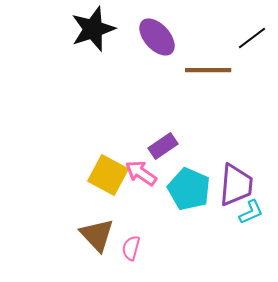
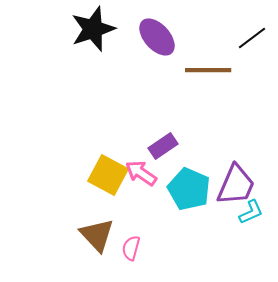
purple trapezoid: rotated 18 degrees clockwise
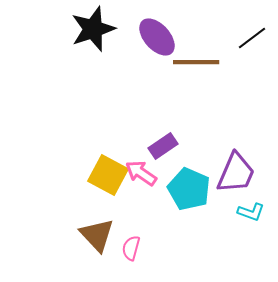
brown line: moved 12 px left, 8 px up
purple trapezoid: moved 12 px up
cyan L-shape: rotated 44 degrees clockwise
